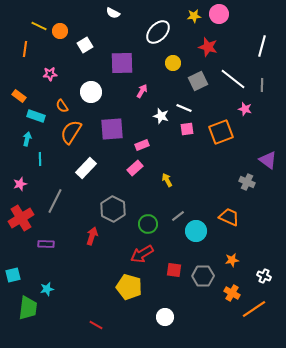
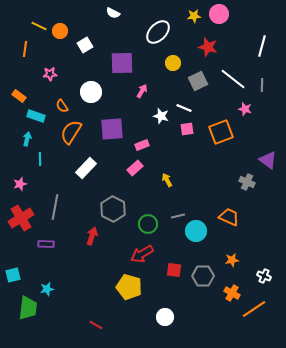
gray line at (55, 201): moved 6 px down; rotated 15 degrees counterclockwise
gray line at (178, 216): rotated 24 degrees clockwise
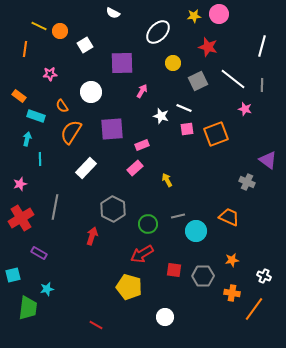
orange square at (221, 132): moved 5 px left, 2 px down
purple rectangle at (46, 244): moved 7 px left, 9 px down; rotated 28 degrees clockwise
orange cross at (232, 293): rotated 21 degrees counterclockwise
orange line at (254, 309): rotated 20 degrees counterclockwise
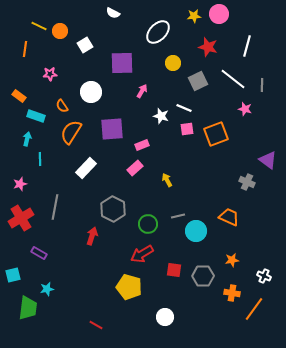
white line at (262, 46): moved 15 px left
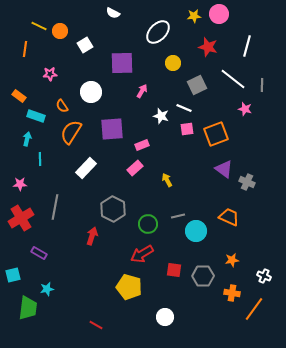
gray square at (198, 81): moved 1 px left, 4 px down
purple triangle at (268, 160): moved 44 px left, 9 px down
pink star at (20, 184): rotated 16 degrees clockwise
